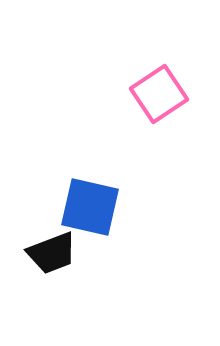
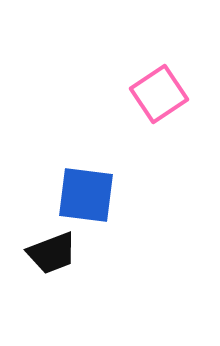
blue square: moved 4 px left, 12 px up; rotated 6 degrees counterclockwise
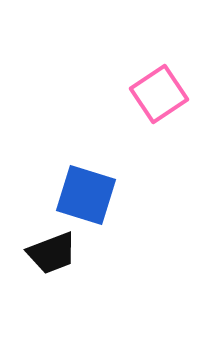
blue square: rotated 10 degrees clockwise
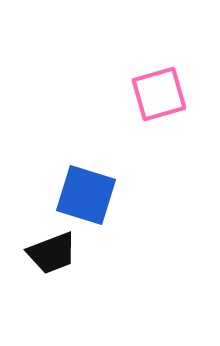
pink square: rotated 18 degrees clockwise
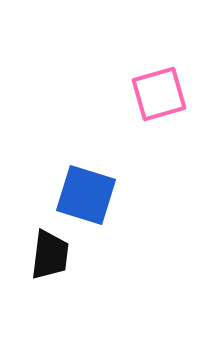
black trapezoid: moved 2 px left, 2 px down; rotated 62 degrees counterclockwise
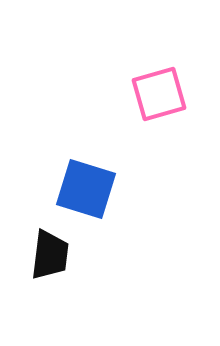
blue square: moved 6 px up
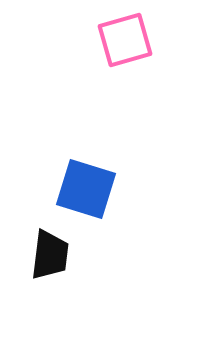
pink square: moved 34 px left, 54 px up
